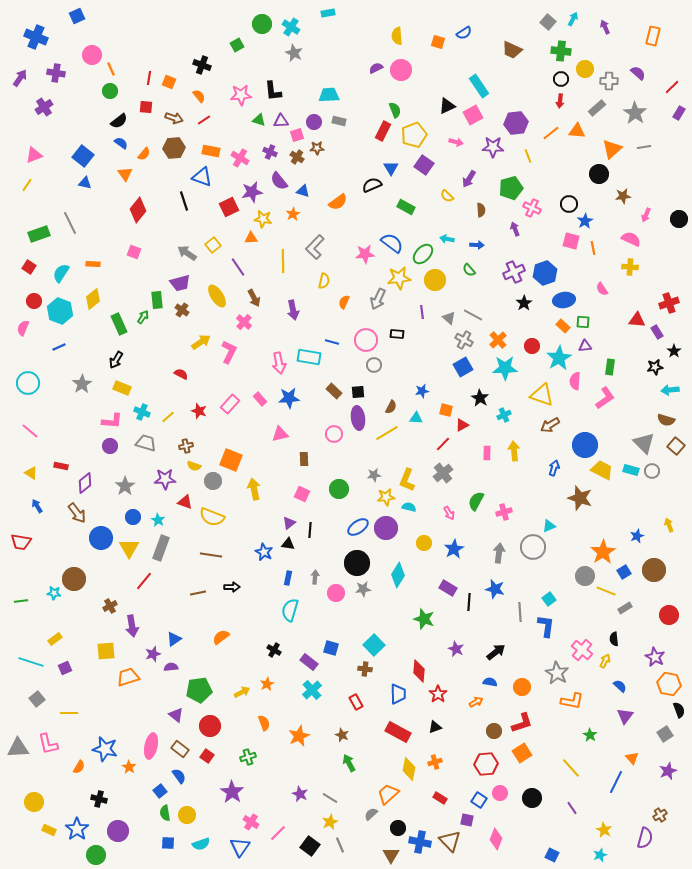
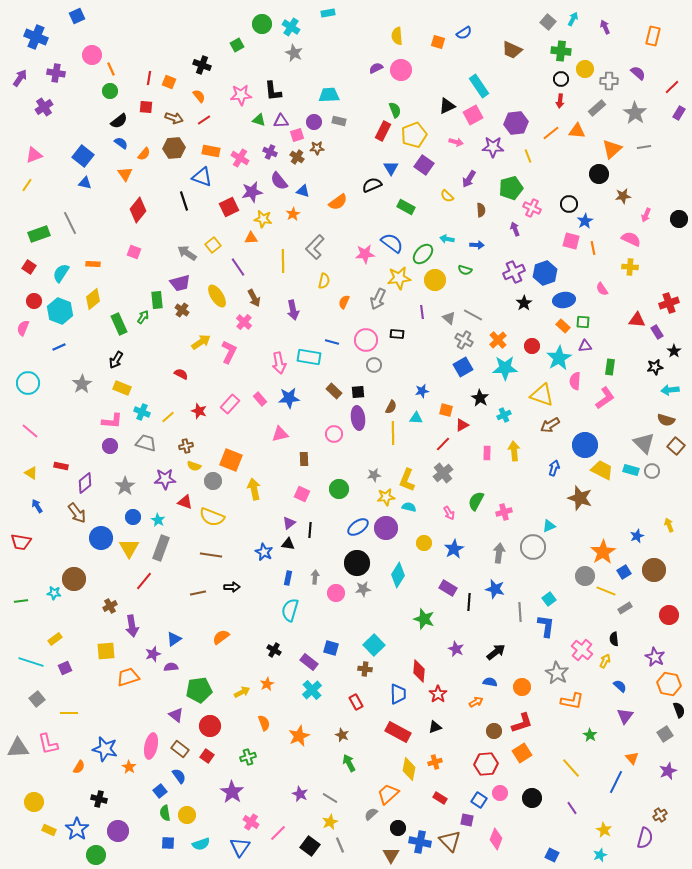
green semicircle at (469, 270): moved 4 px left; rotated 32 degrees counterclockwise
yellow line at (387, 433): moved 6 px right; rotated 60 degrees counterclockwise
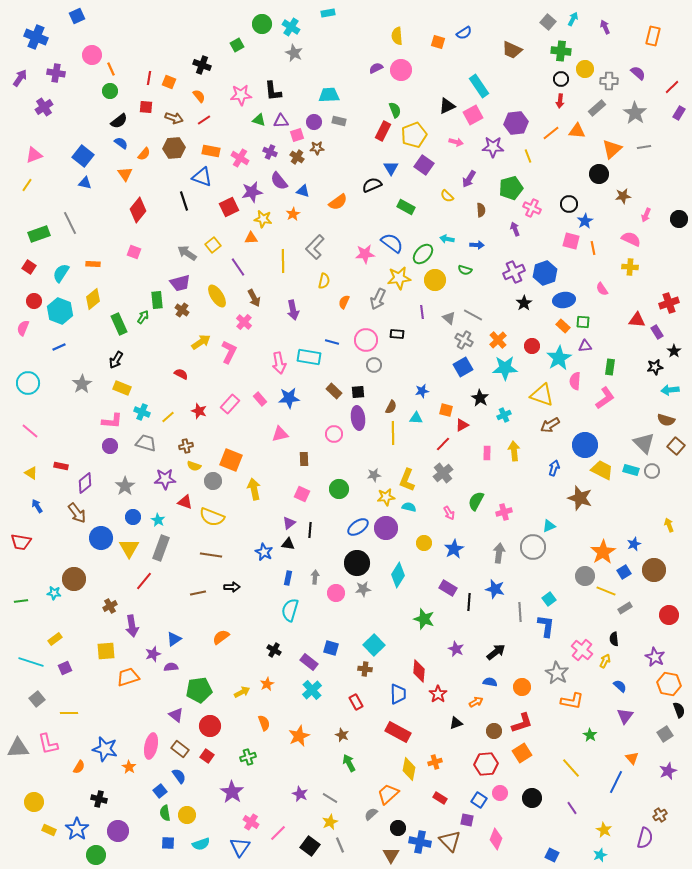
blue star at (637, 536): moved 3 px left, 8 px down
black triangle at (435, 727): moved 21 px right, 4 px up
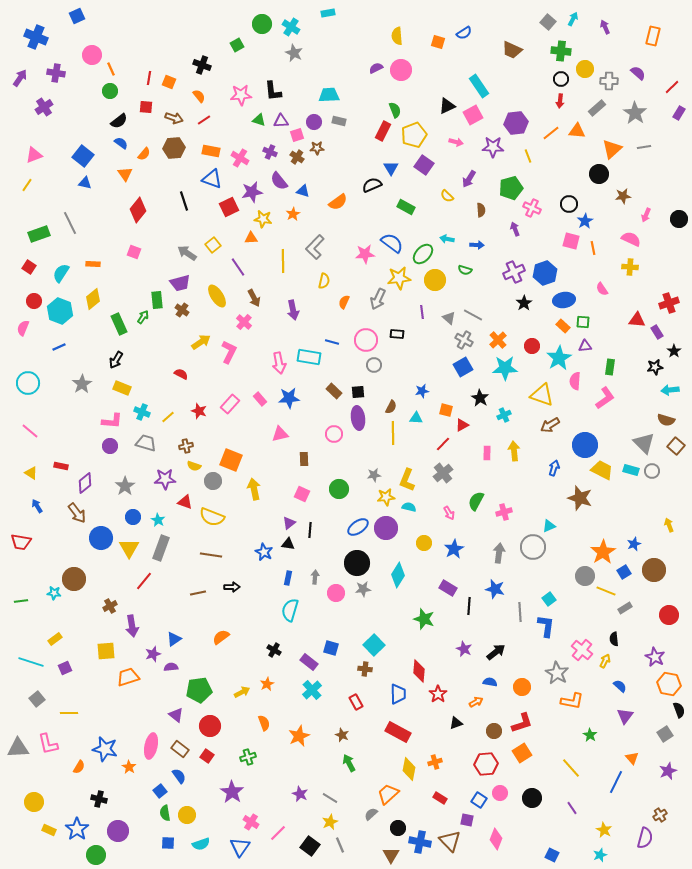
blue triangle at (202, 177): moved 10 px right, 2 px down
black line at (469, 602): moved 4 px down
purple star at (456, 649): moved 8 px right
